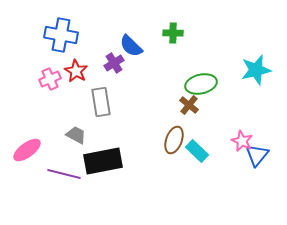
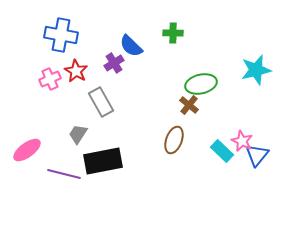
gray rectangle: rotated 20 degrees counterclockwise
gray trapezoid: moved 2 px right, 1 px up; rotated 85 degrees counterclockwise
cyan rectangle: moved 25 px right
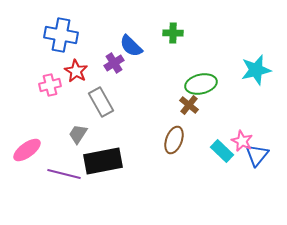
pink cross: moved 6 px down; rotated 10 degrees clockwise
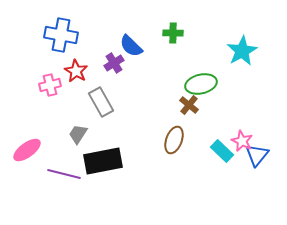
cyan star: moved 14 px left, 19 px up; rotated 16 degrees counterclockwise
